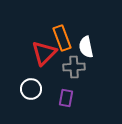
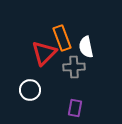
white circle: moved 1 px left, 1 px down
purple rectangle: moved 9 px right, 10 px down
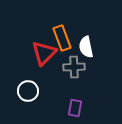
white circle: moved 2 px left, 1 px down
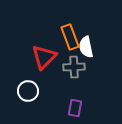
orange rectangle: moved 8 px right, 1 px up
red triangle: moved 4 px down
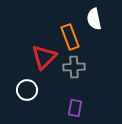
white semicircle: moved 8 px right, 28 px up
white circle: moved 1 px left, 1 px up
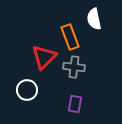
gray cross: rotated 10 degrees clockwise
purple rectangle: moved 4 px up
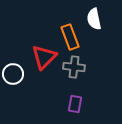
white circle: moved 14 px left, 16 px up
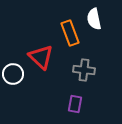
orange rectangle: moved 4 px up
red triangle: moved 3 px left; rotated 32 degrees counterclockwise
gray cross: moved 10 px right, 3 px down
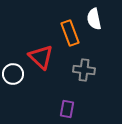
purple rectangle: moved 8 px left, 5 px down
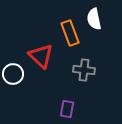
red triangle: moved 1 px up
